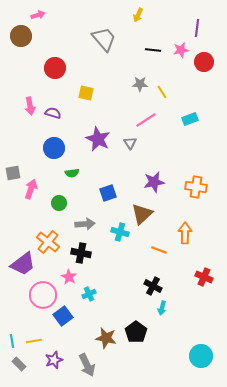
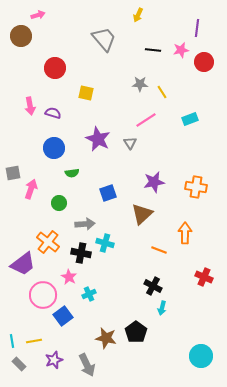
cyan cross at (120, 232): moved 15 px left, 11 px down
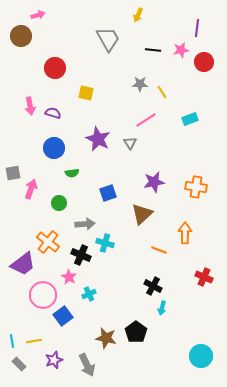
gray trapezoid at (104, 39): moved 4 px right; rotated 12 degrees clockwise
black cross at (81, 253): moved 2 px down; rotated 12 degrees clockwise
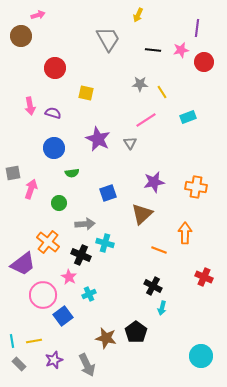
cyan rectangle at (190, 119): moved 2 px left, 2 px up
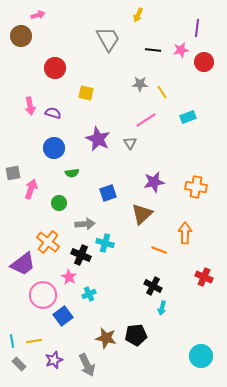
black pentagon at (136, 332): moved 3 px down; rotated 30 degrees clockwise
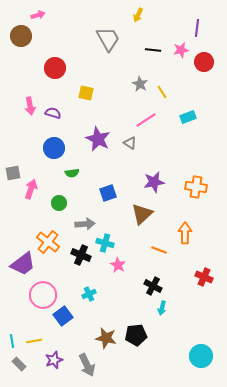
gray star at (140, 84): rotated 28 degrees clockwise
gray triangle at (130, 143): rotated 24 degrees counterclockwise
pink star at (69, 277): moved 49 px right, 12 px up
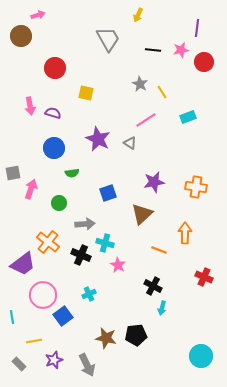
cyan line at (12, 341): moved 24 px up
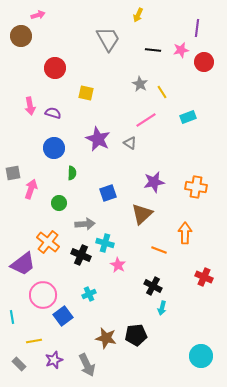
green semicircle at (72, 173): rotated 80 degrees counterclockwise
